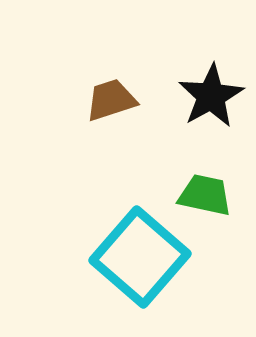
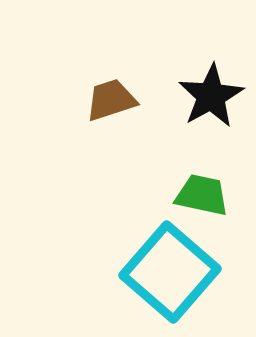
green trapezoid: moved 3 px left
cyan square: moved 30 px right, 15 px down
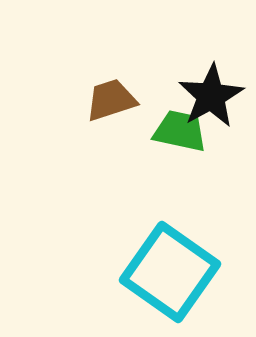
green trapezoid: moved 22 px left, 64 px up
cyan square: rotated 6 degrees counterclockwise
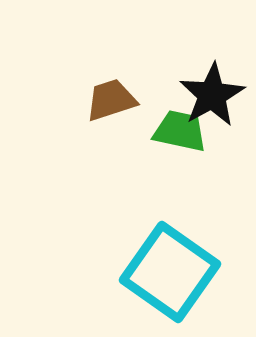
black star: moved 1 px right, 1 px up
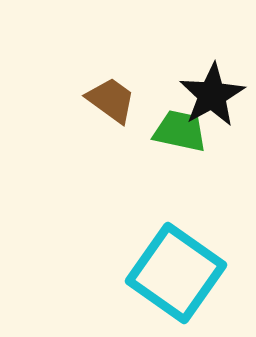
brown trapezoid: rotated 54 degrees clockwise
cyan square: moved 6 px right, 1 px down
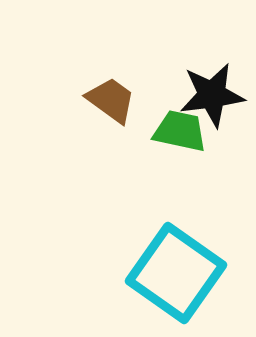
black star: rotated 22 degrees clockwise
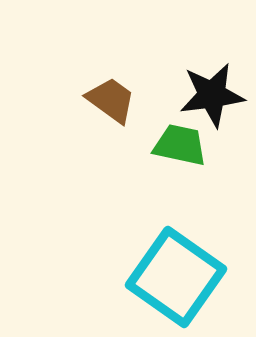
green trapezoid: moved 14 px down
cyan square: moved 4 px down
